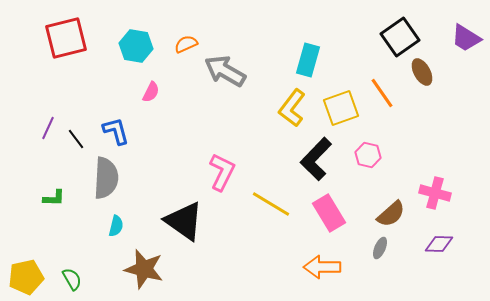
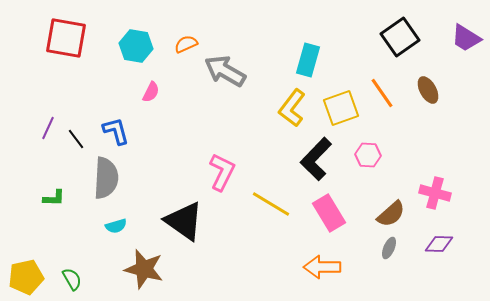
red square: rotated 24 degrees clockwise
brown ellipse: moved 6 px right, 18 px down
pink hexagon: rotated 10 degrees counterclockwise
cyan semicircle: rotated 60 degrees clockwise
gray ellipse: moved 9 px right
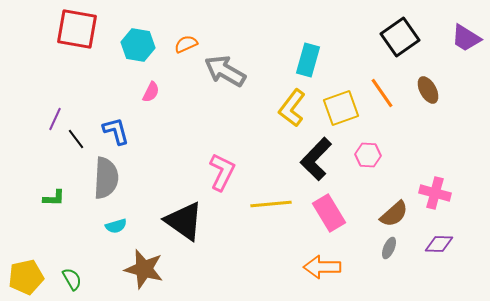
red square: moved 11 px right, 9 px up
cyan hexagon: moved 2 px right, 1 px up
purple line: moved 7 px right, 9 px up
yellow line: rotated 36 degrees counterclockwise
brown semicircle: moved 3 px right
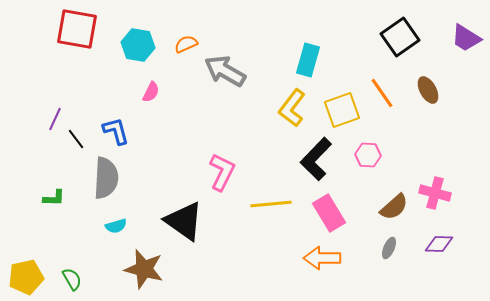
yellow square: moved 1 px right, 2 px down
brown semicircle: moved 7 px up
orange arrow: moved 9 px up
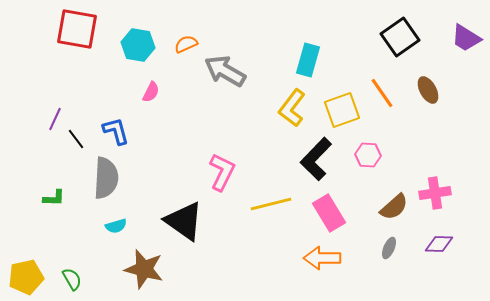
pink cross: rotated 24 degrees counterclockwise
yellow line: rotated 9 degrees counterclockwise
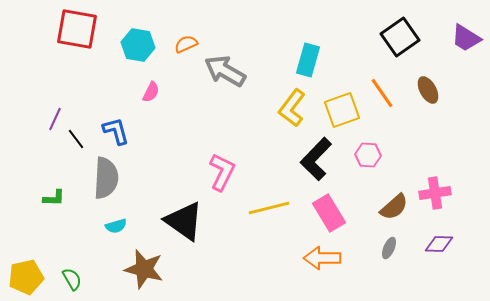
yellow line: moved 2 px left, 4 px down
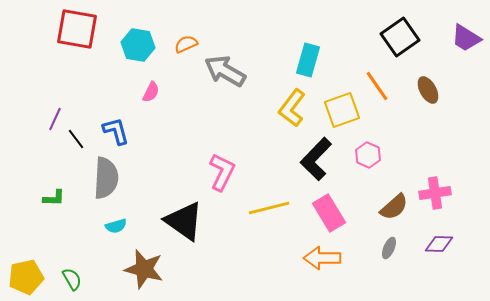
orange line: moved 5 px left, 7 px up
pink hexagon: rotated 20 degrees clockwise
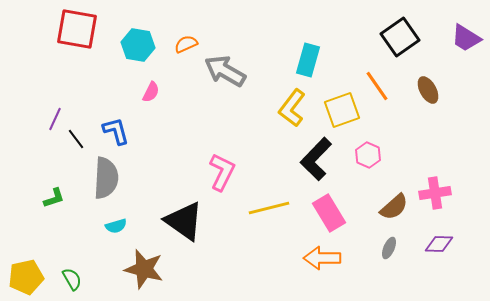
green L-shape: rotated 20 degrees counterclockwise
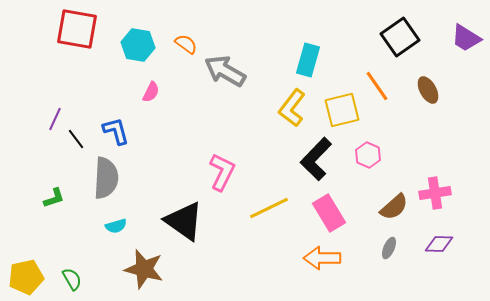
orange semicircle: rotated 60 degrees clockwise
yellow square: rotated 6 degrees clockwise
yellow line: rotated 12 degrees counterclockwise
